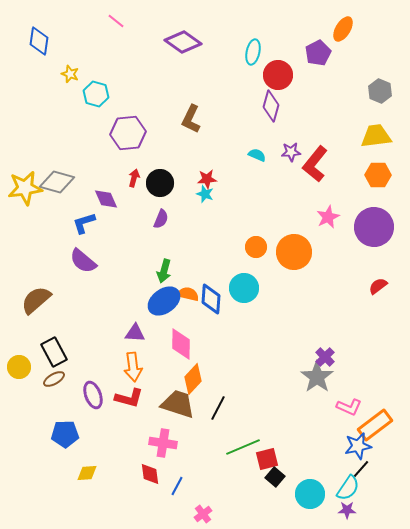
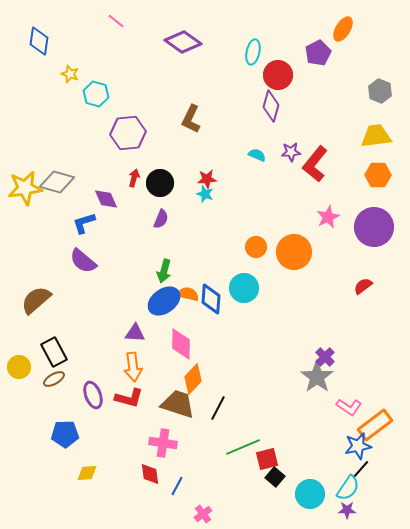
red semicircle at (378, 286): moved 15 px left
pink L-shape at (349, 407): rotated 10 degrees clockwise
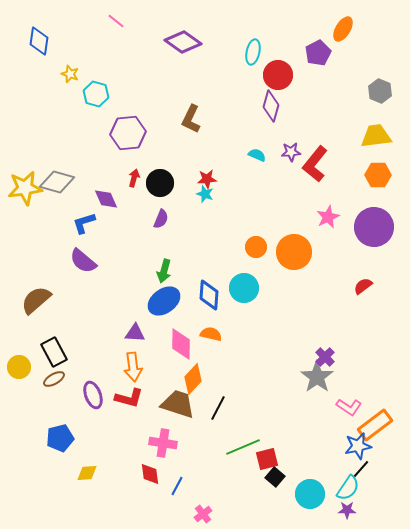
orange semicircle at (188, 294): moved 23 px right, 40 px down
blue diamond at (211, 299): moved 2 px left, 4 px up
blue pentagon at (65, 434): moved 5 px left, 4 px down; rotated 12 degrees counterclockwise
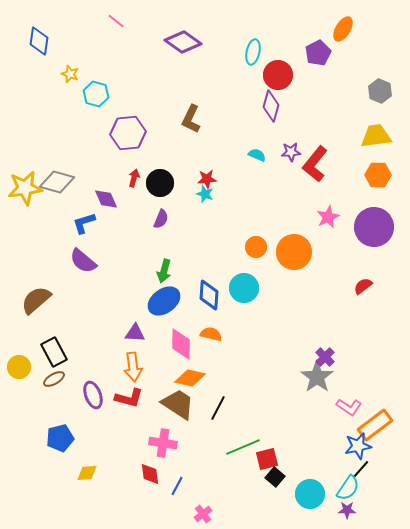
orange diamond at (193, 379): moved 3 px left, 1 px up; rotated 60 degrees clockwise
brown trapezoid at (178, 404): rotated 15 degrees clockwise
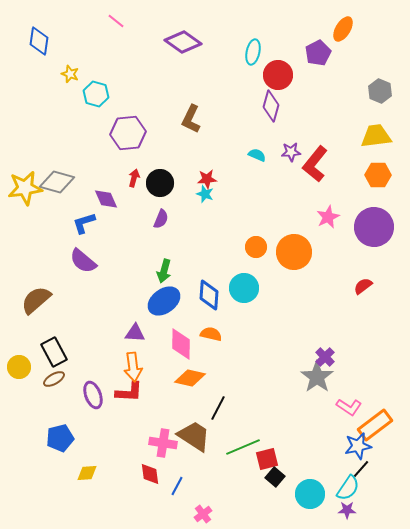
red L-shape at (129, 398): moved 6 px up; rotated 12 degrees counterclockwise
brown trapezoid at (178, 404): moved 16 px right, 32 px down
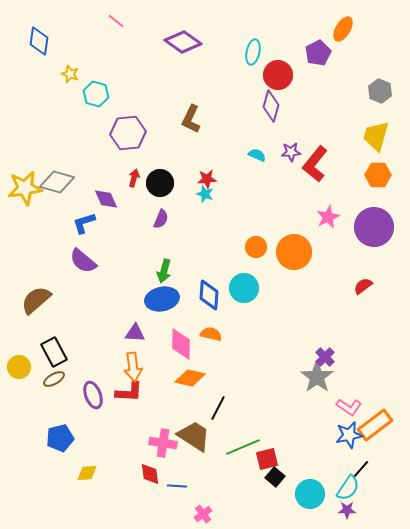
yellow trapezoid at (376, 136): rotated 68 degrees counterclockwise
blue ellipse at (164, 301): moved 2 px left, 2 px up; rotated 24 degrees clockwise
blue star at (358, 446): moved 9 px left, 11 px up
blue line at (177, 486): rotated 66 degrees clockwise
